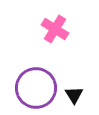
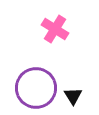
black triangle: moved 1 px left, 1 px down
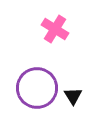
purple circle: moved 1 px right
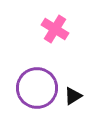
black triangle: rotated 30 degrees clockwise
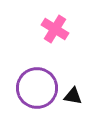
black triangle: rotated 42 degrees clockwise
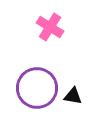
pink cross: moved 5 px left, 2 px up
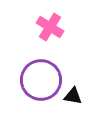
purple circle: moved 4 px right, 8 px up
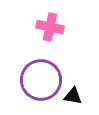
pink cross: rotated 20 degrees counterclockwise
